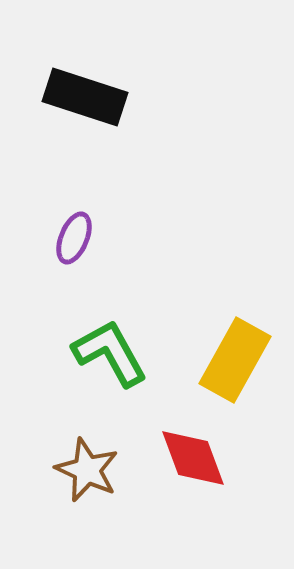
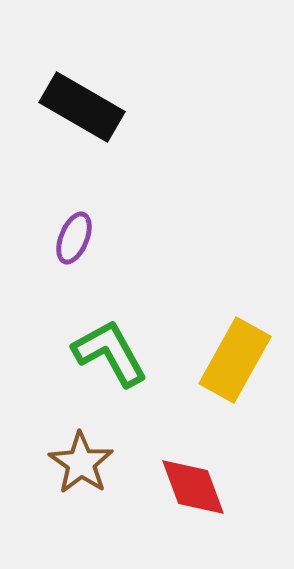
black rectangle: moved 3 px left, 10 px down; rotated 12 degrees clockwise
red diamond: moved 29 px down
brown star: moved 6 px left, 7 px up; rotated 10 degrees clockwise
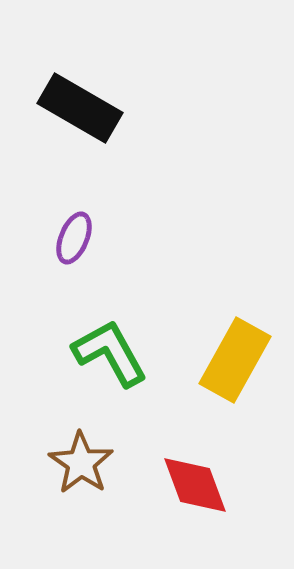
black rectangle: moved 2 px left, 1 px down
red diamond: moved 2 px right, 2 px up
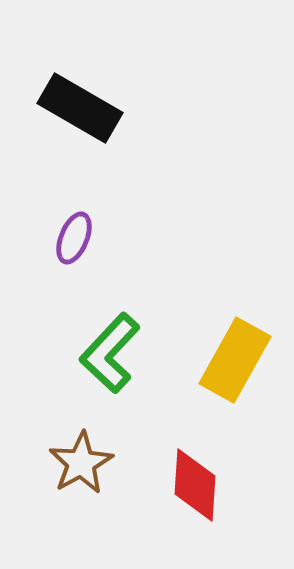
green L-shape: rotated 108 degrees counterclockwise
brown star: rotated 8 degrees clockwise
red diamond: rotated 24 degrees clockwise
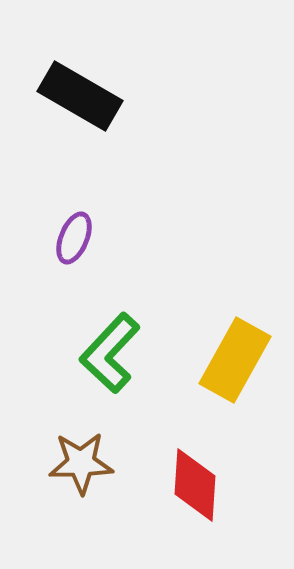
black rectangle: moved 12 px up
brown star: rotated 28 degrees clockwise
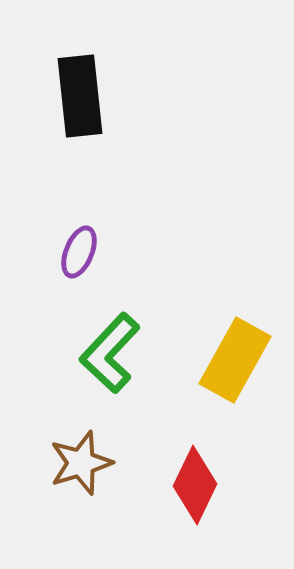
black rectangle: rotated 54 degrees clockwise
purple ellipse: moved 5 px right, 14 px down
brown star: rotated 16 degrees counterclockwise
red diamond: rotated 22 degrees clockwise
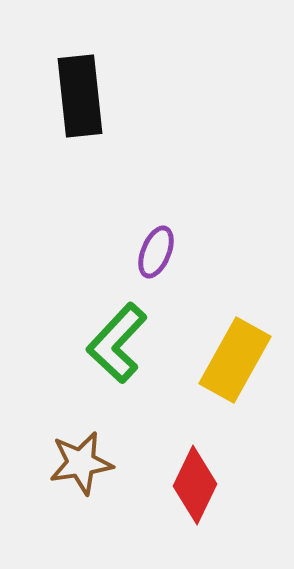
purple ellipse: moved 77 px right
green L-shape: moved 7 px right, 10 px up
brown star: rotated 8 degrees clockwise
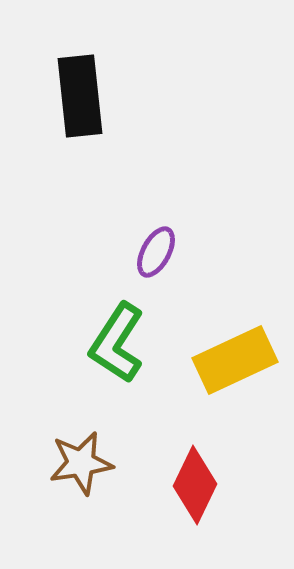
purple ellipse: rotated 6 degrees clockwise
green L-shape: rotated 10 degrees counterclockwise
yellow rectangle: rotated 36 degrees clockwise
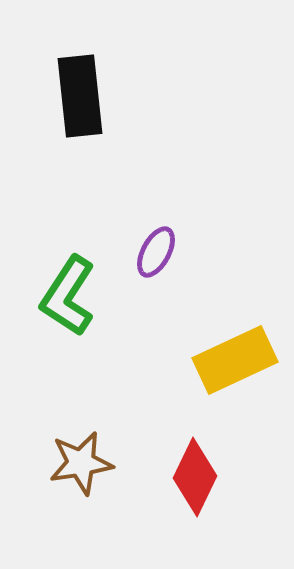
green L-shape: moved 49 px left, 47 px up
red diamond: moved 8 px up
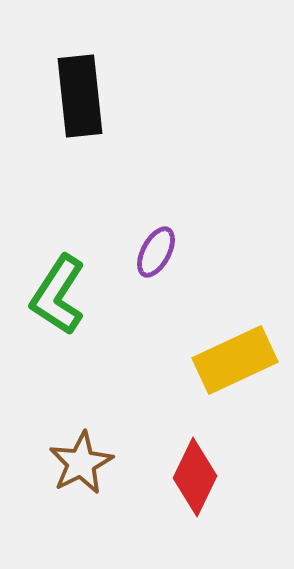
green L-shape: moved 10 px left, 1 px up
brown star: rotated 18 degrees counterclockwise
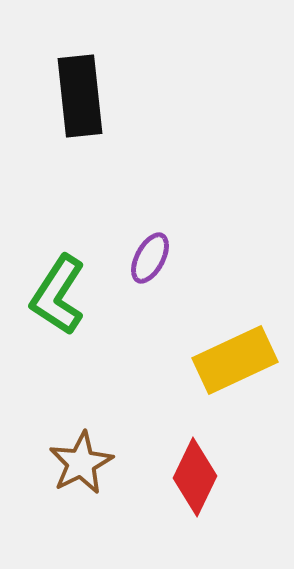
purple ellipse: moved 6 px left, 6 px down
